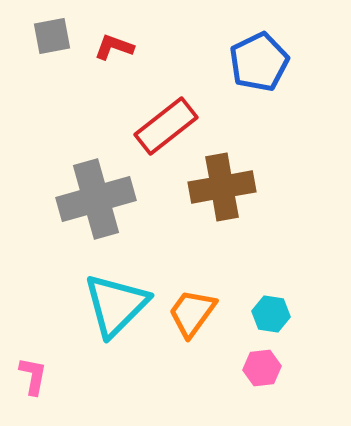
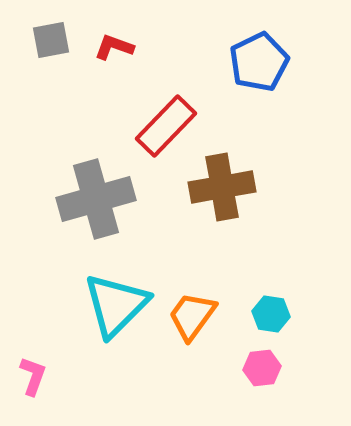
gray square: moved 1 px left, 4 px down
red rectangle: rotated 8 degrees counterclockwise
orange trapezoid: moved 3 px down
pink L-shape: rotated 9 degrees clockwise
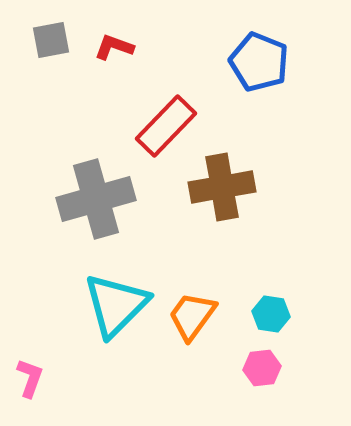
blue pentagon: rotated 24 degrees counterclockwise
pink L-shape: moved 3 px left, 2 px down
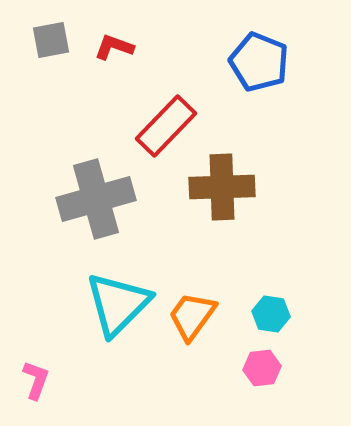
brown cross: rotated 8 degrees clockwise
cyan triangle: moved 2 px right, 1 px up
pink L-shape: moved 6 px right, 2 px down
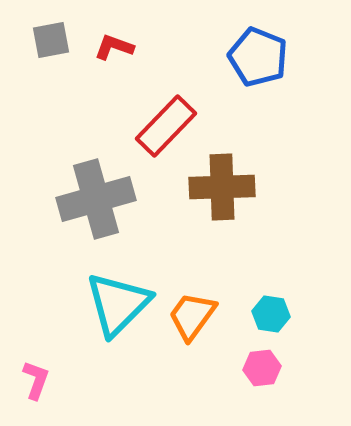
blue pentagon: moved 1 px left, 5 px up
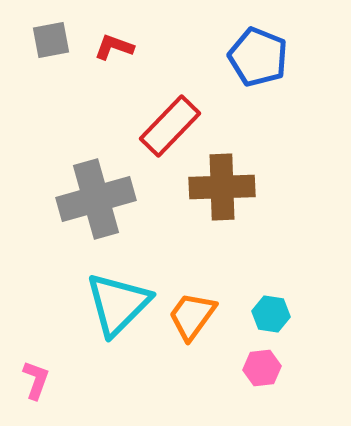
red rectangle: moved 4 px right
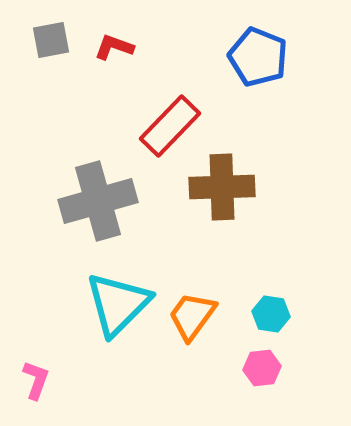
gray cross: moved 2 px right, 2 px down
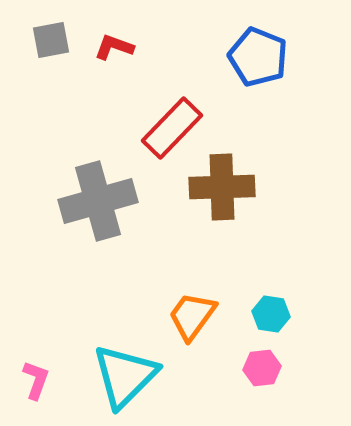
red rectangle: moved 2 px right, 2 px down
cyan triangle: moved 7 px right, 72 px down
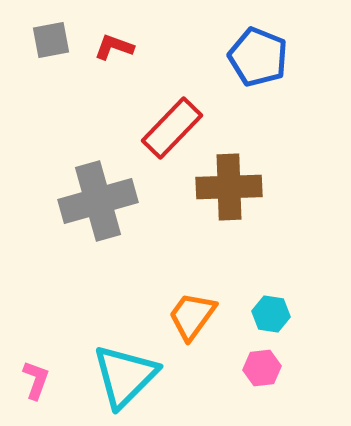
brown cross: moved 7 px right
